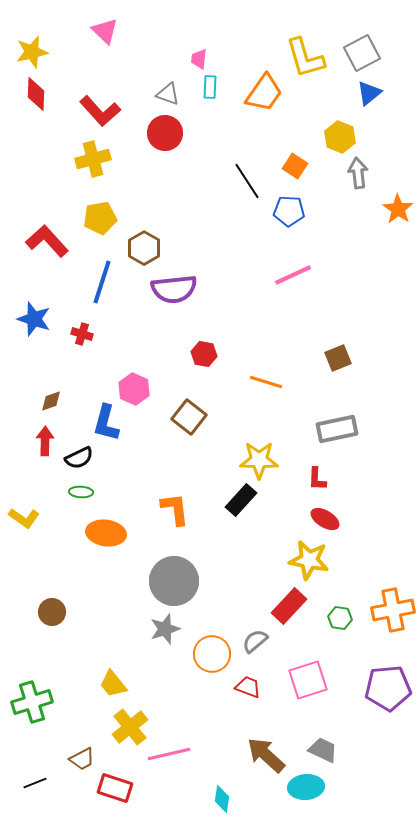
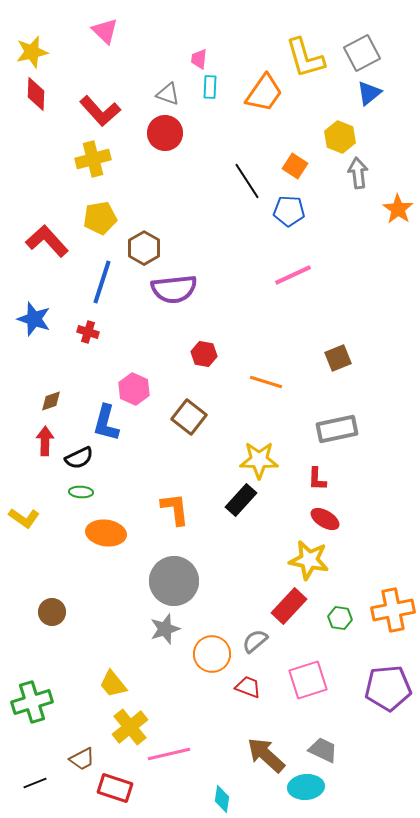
red cross at (82, 334): moved 6 px right, 2 px up
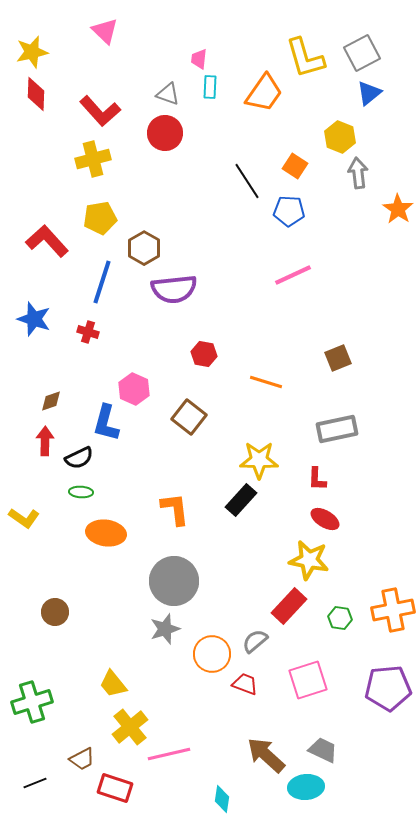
brown circle at (52, 612): moved 3 px right
red trapezoid at (248, 687): moved 3 px left, 3 px up
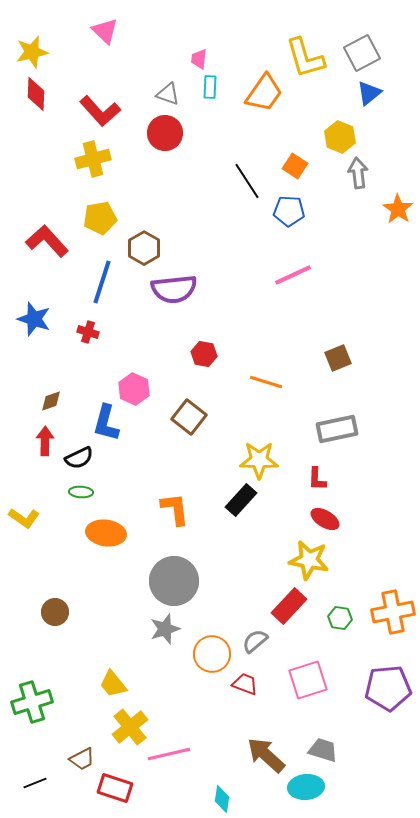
orange cross at (393, 610): moved 2 px down
gray trapezoid at (323, 750): rotated 8 degrees counterclockwise
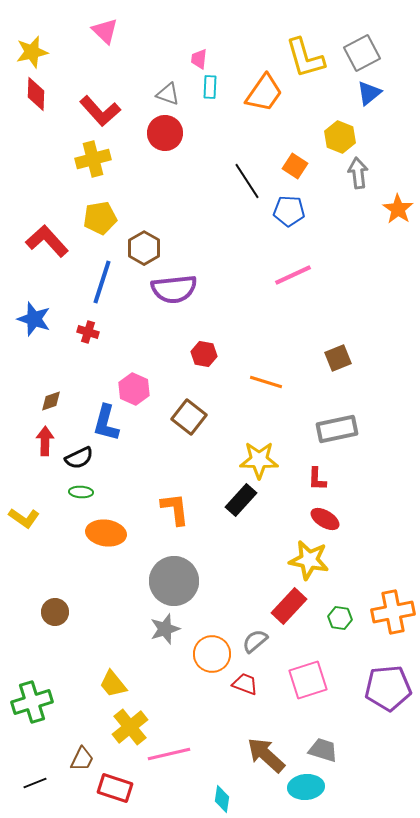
brown trapezoid at (82, 759): rotated 36 degrees counterclockwise
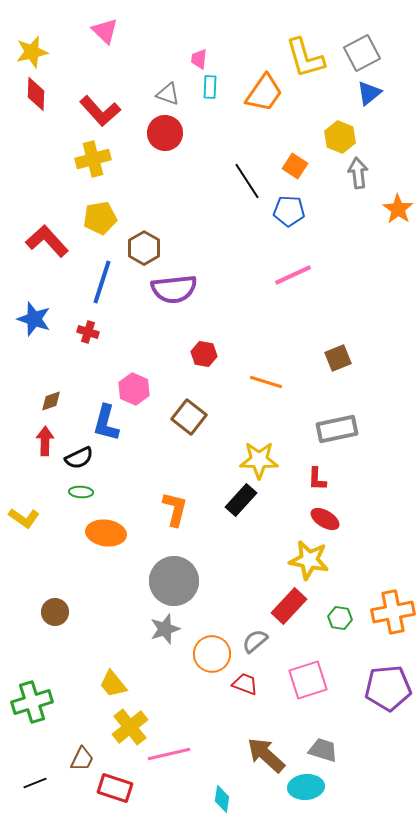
orange L-shape at (175, 509): rotated 21 degrees clockwise
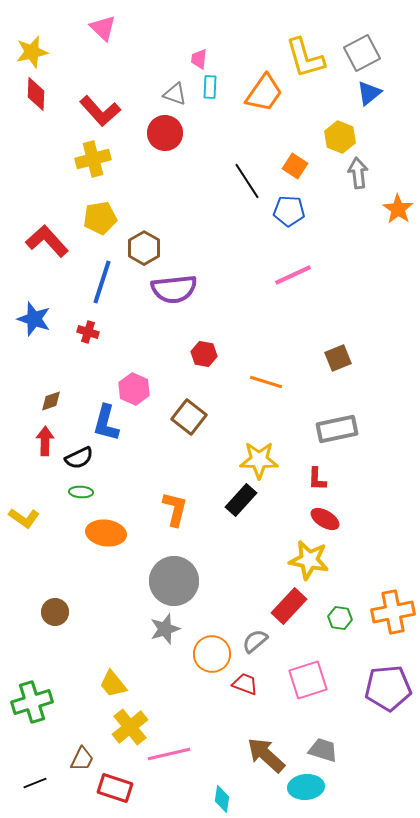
pink triangle at (105, 31): moved 2 px left, 3 px up
gray triangle at (168, 94): moved 7 px right
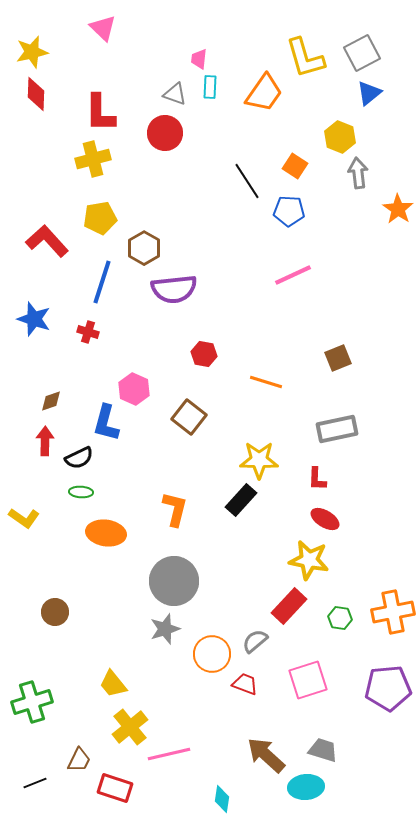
red L-shape at (100, 111): moved 2 px down; rotated 42 degrees clockwise
brown trapezoid at (82, 759): moved 3 px left, 1 px down
